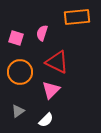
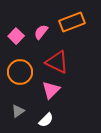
orange rectangle: moved 5 px left, 5 px down; rotated 15 degrees counterclockwise
pink semicircle: moved 1 px left, 1 px up; rotated 21 degrees clockwise
pink square: moved 2 px up; rotated 28 degrees clockwise
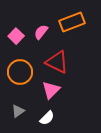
white semicircle: moved 1 px right, 2 px up
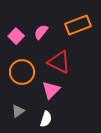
orange rectangle: moved 6 px right, 3 px down
red triangle: moved 2 px right
orange circle: moved 2 px right
white semicircle: moved 1 px left, 1 px down; rotated 28 degrees counterclockwise
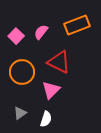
orange rectangle: moved 1 px left
gray triangle: moved 2 px right, 2 px down
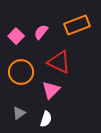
orange circle: moved 1 px left
gray triangle: moved 1 px left
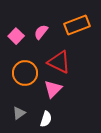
orange circle: moved 4 px right, 1 px down
pink triangle: moved 2 px right, 1 px up
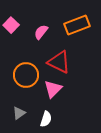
pink square: moved 5 px left, 11 px up
orange circle: moved 1 px right, 2 px down
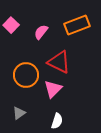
white semicircle: moved 11 px right, 2 px down
